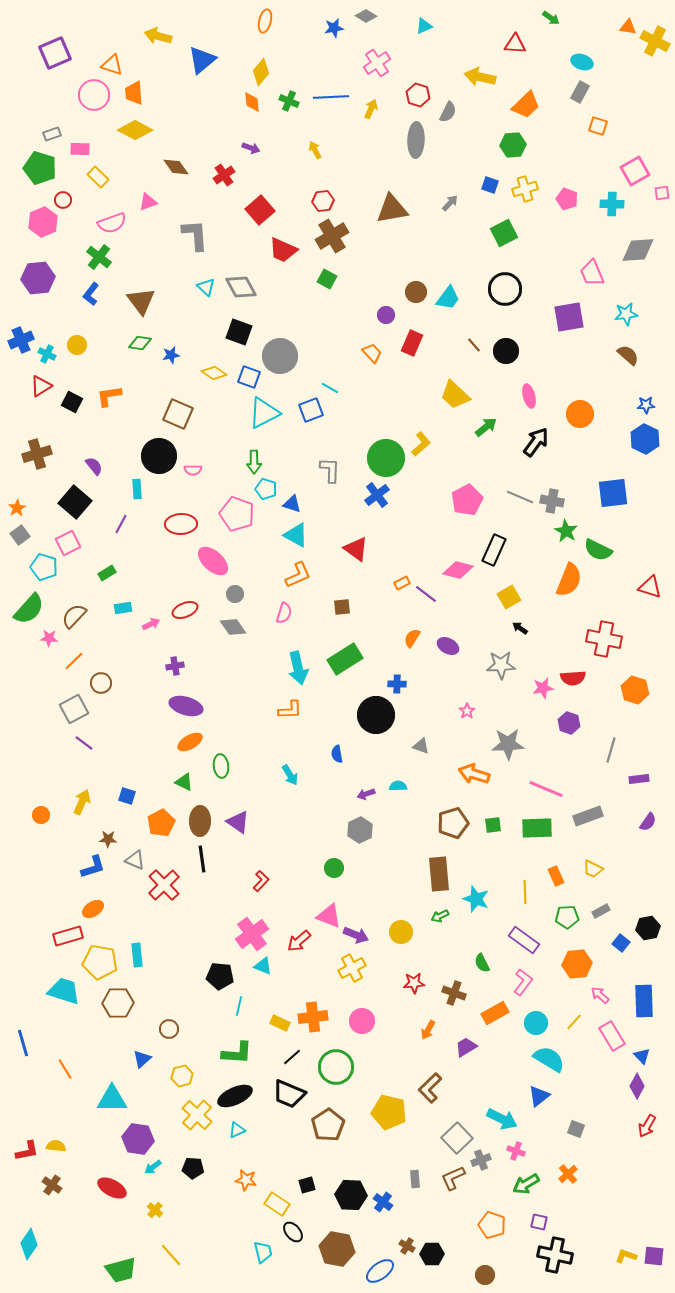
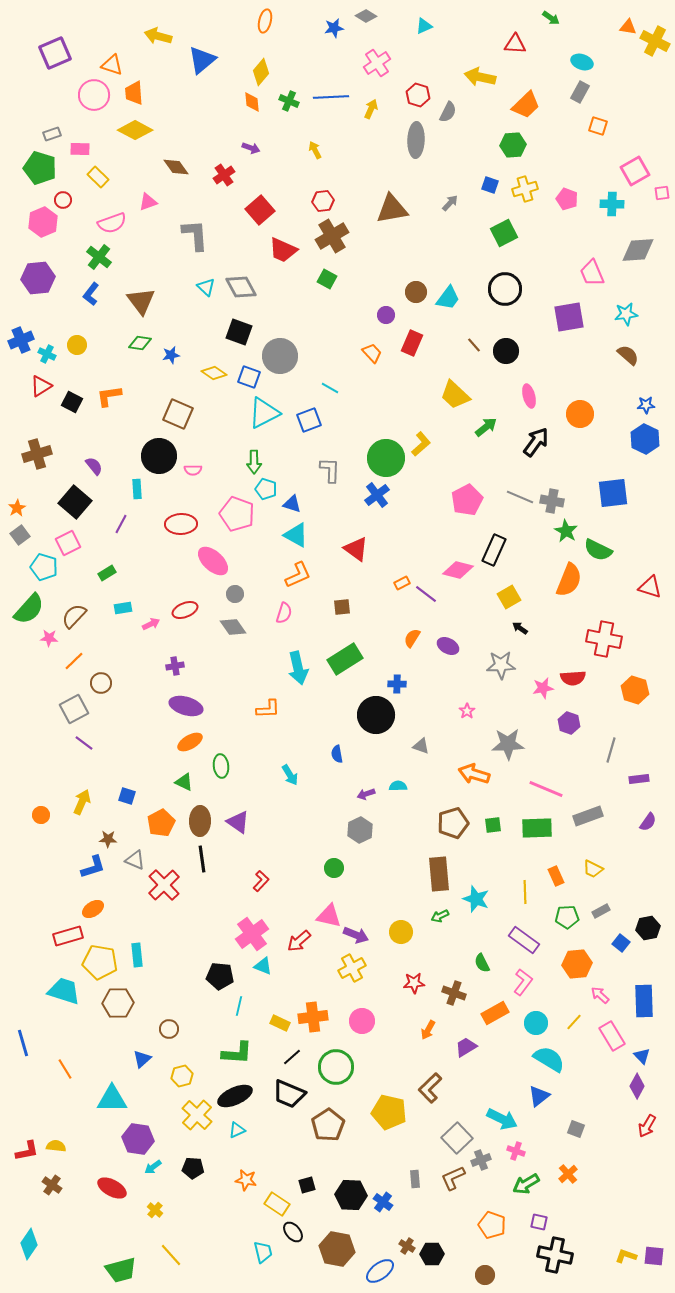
blue square at (311, 410): moved 2 px left, 10 px down
orange L-shape at (290, 710): moved 22 px left, 1 px up
pink triangle at (329, 916): rotated 8 degrees counterclockwise
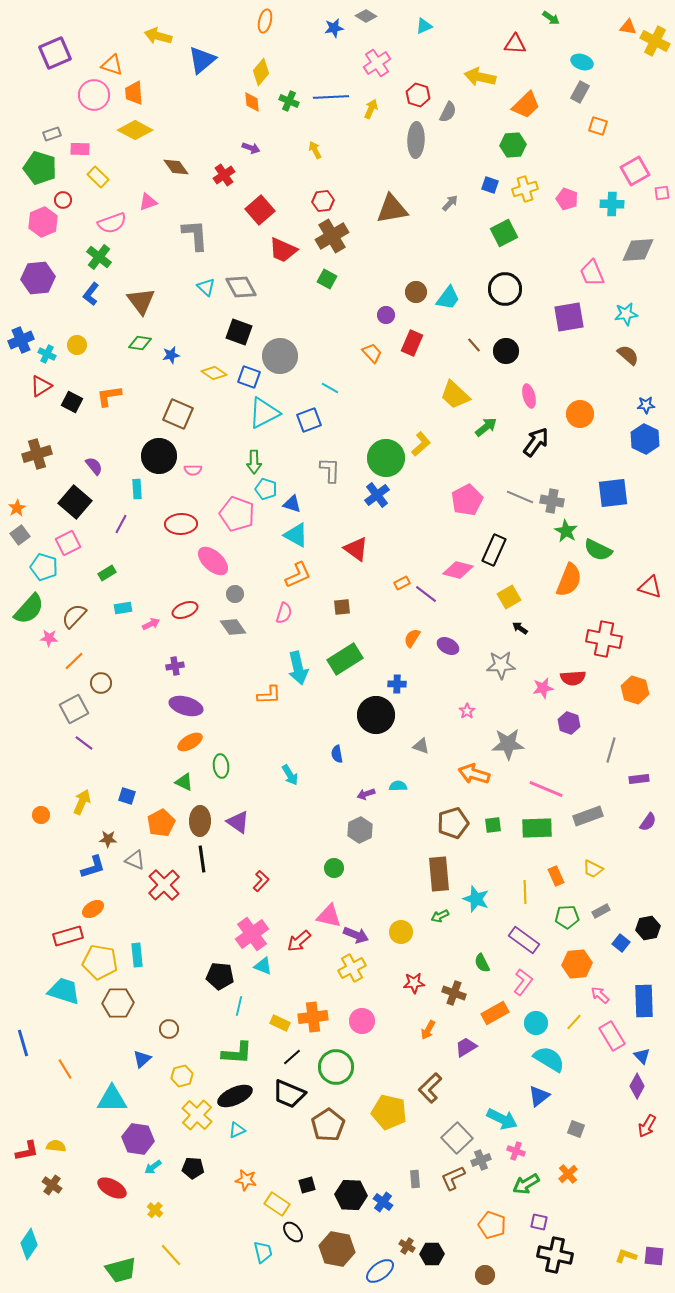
orange L-shape at (268, 709): moved 1 px right, 14 px up
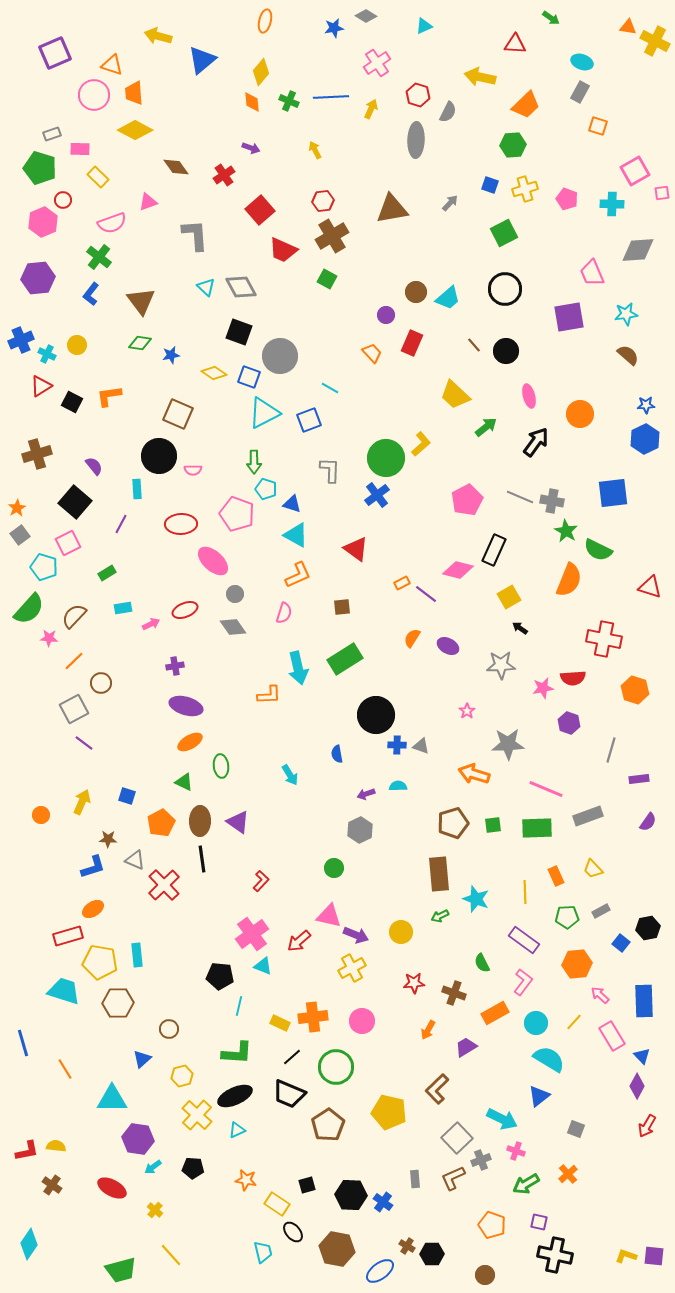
cyan trapezoid at (448, 298): rotated 12 degrees clockwise
blue hexagon at (645, 439): rotated 8 degrees clockwise
blue cross at (397, 684): moved 61 px down
yellow trapezoid at (593, 869): rotated 20 degrees clockwise
brown L-shape at (430, 1088): moved 7 px right, 1 px down
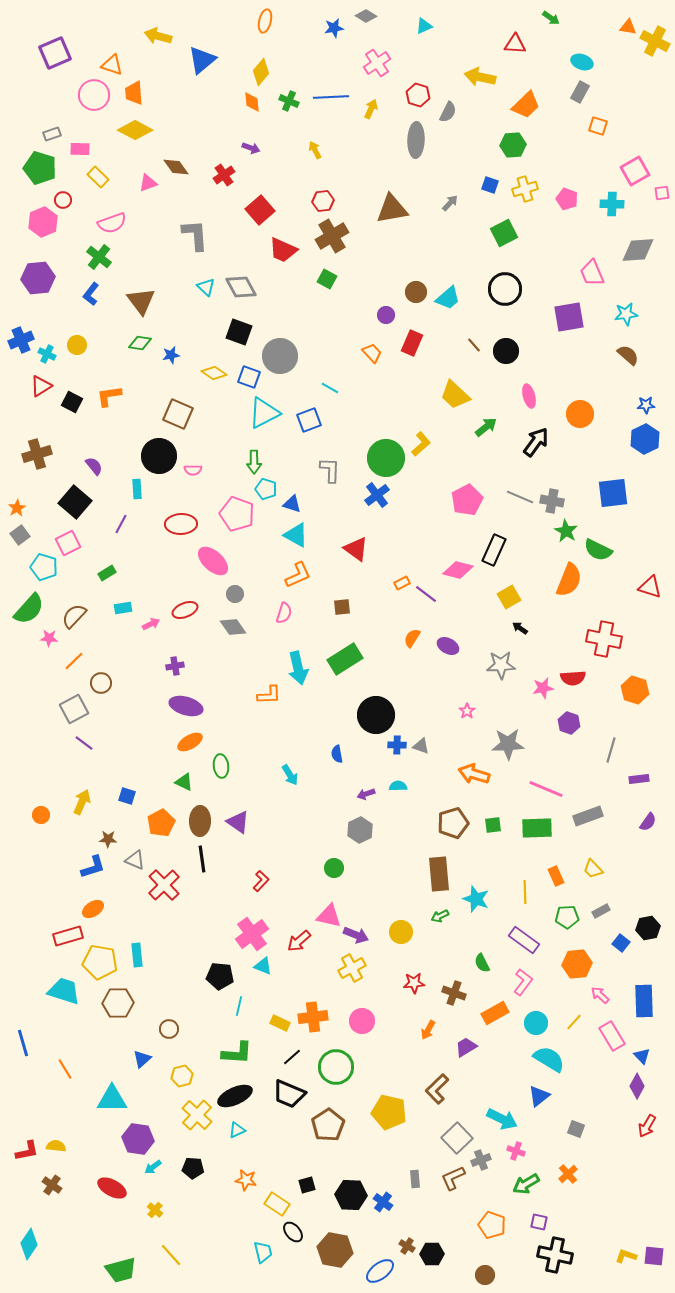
pink triangle at (148, 202): moved 19 px up
brown hexagon at (337, 1249): moved 2 px left, 1 px down
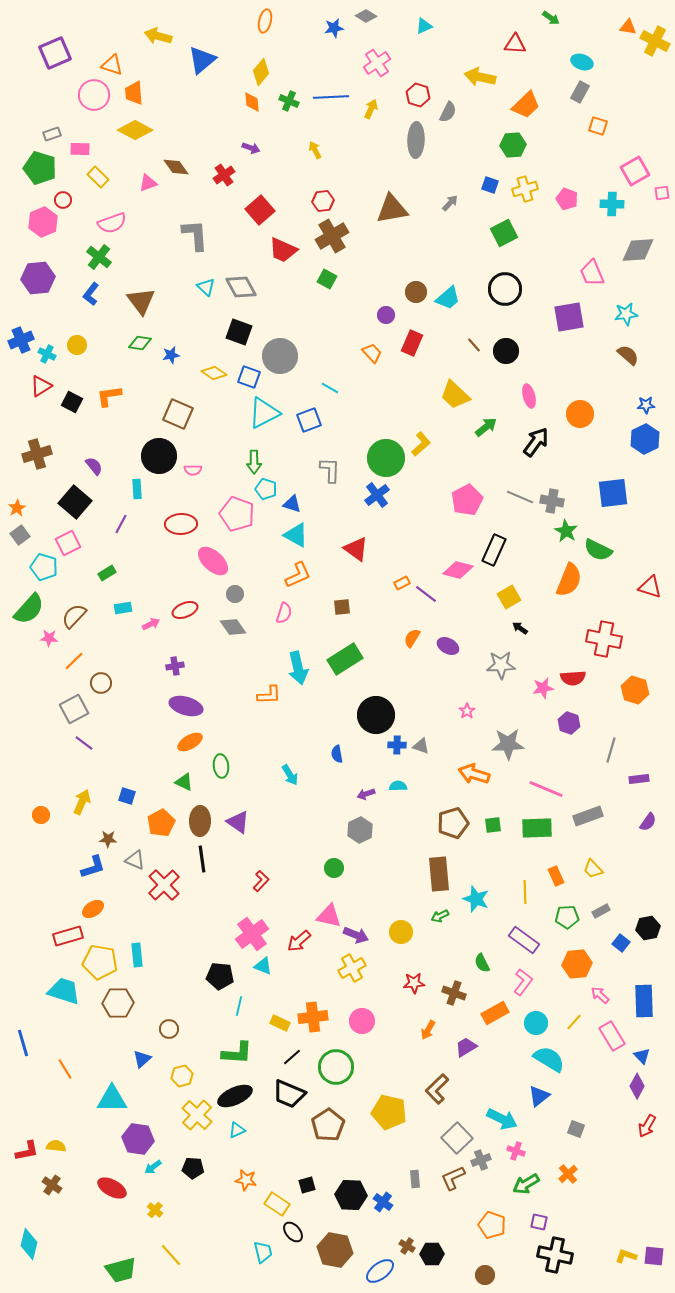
cyan diamond at (29, 1244): rotated 20 degrees counterclockwise
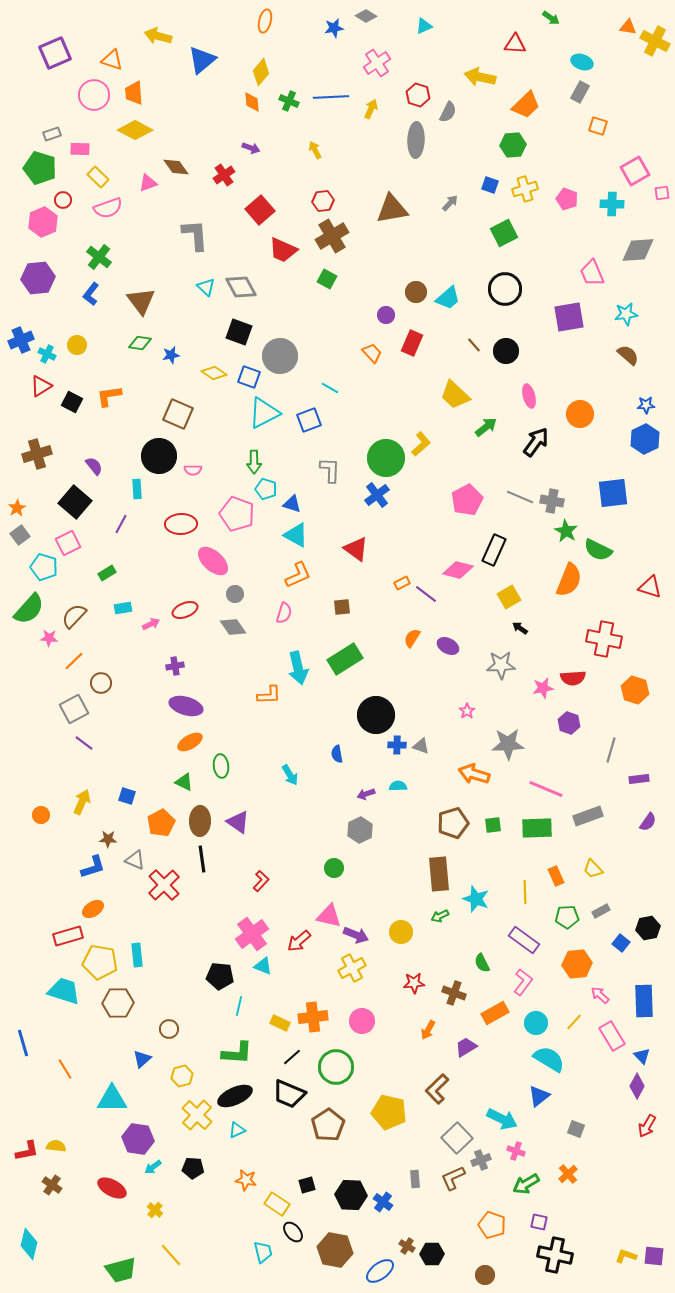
orange triangle at (112, 65): moved 5 px up
pink semicircle at (112, 223): moved 4 px left, 15 px up
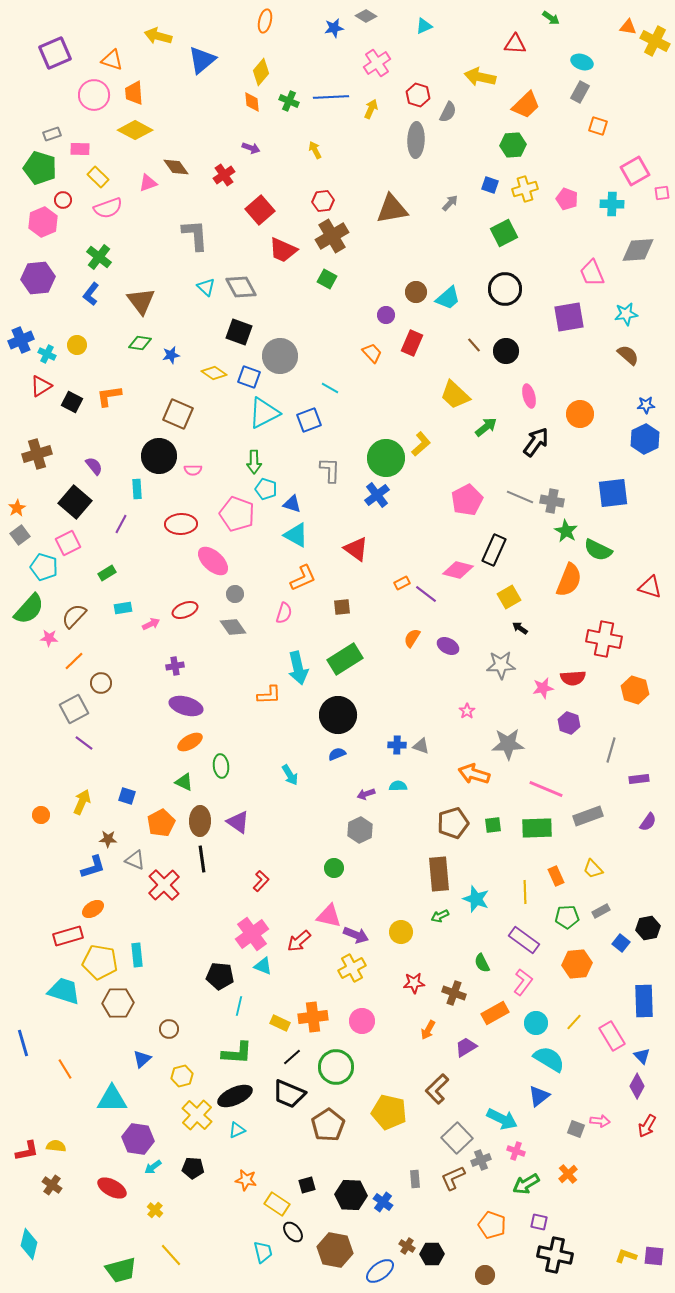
orange L-shape at (298, 575): moved 5 px right, 3 px down
black circle at (376, 715): moved 38 px left
blue semicircle at (337, 754): rotated 78 degrees clockwise
pink arrow at (600, 995): moved 126 px down; rotated 144 degrees clockwise
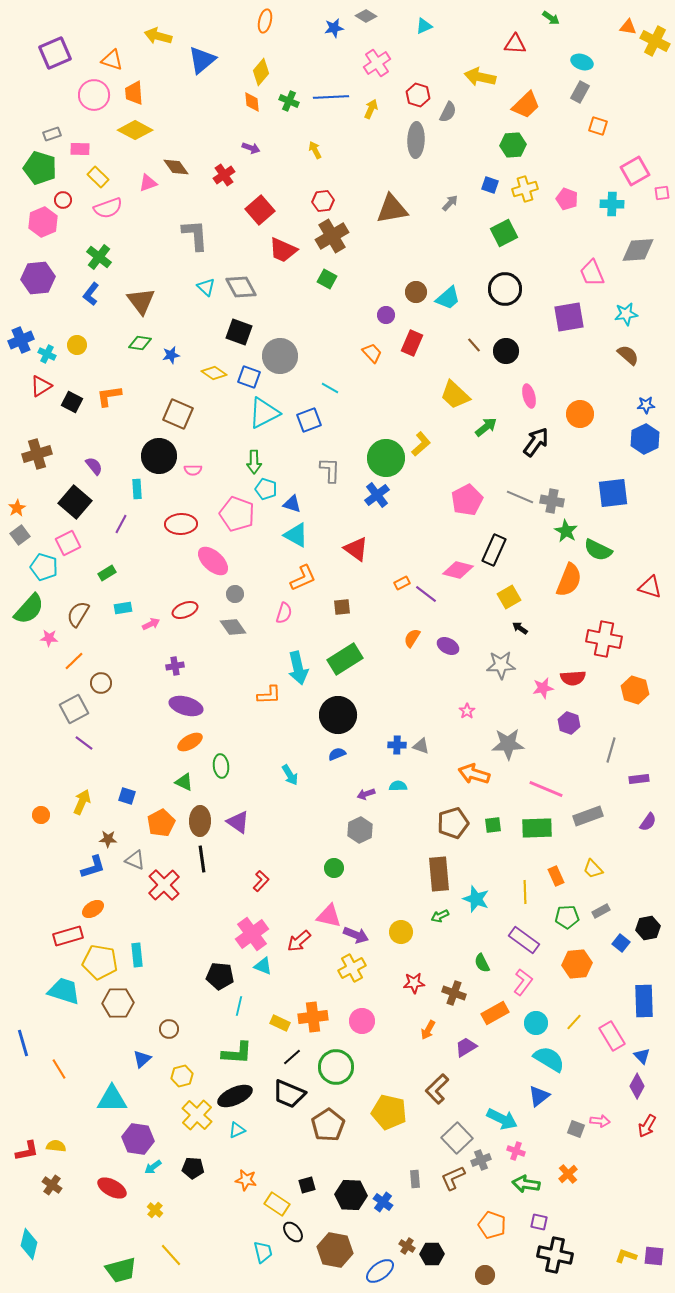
brown semicircle at (74, 616): moved 4 px right, 2 px up; rotated 12 degrees counterclockwise
orange line at (65, 1069): moved 6 px left
green arrow at (526, 1184): rotated 40 degrees clockwise
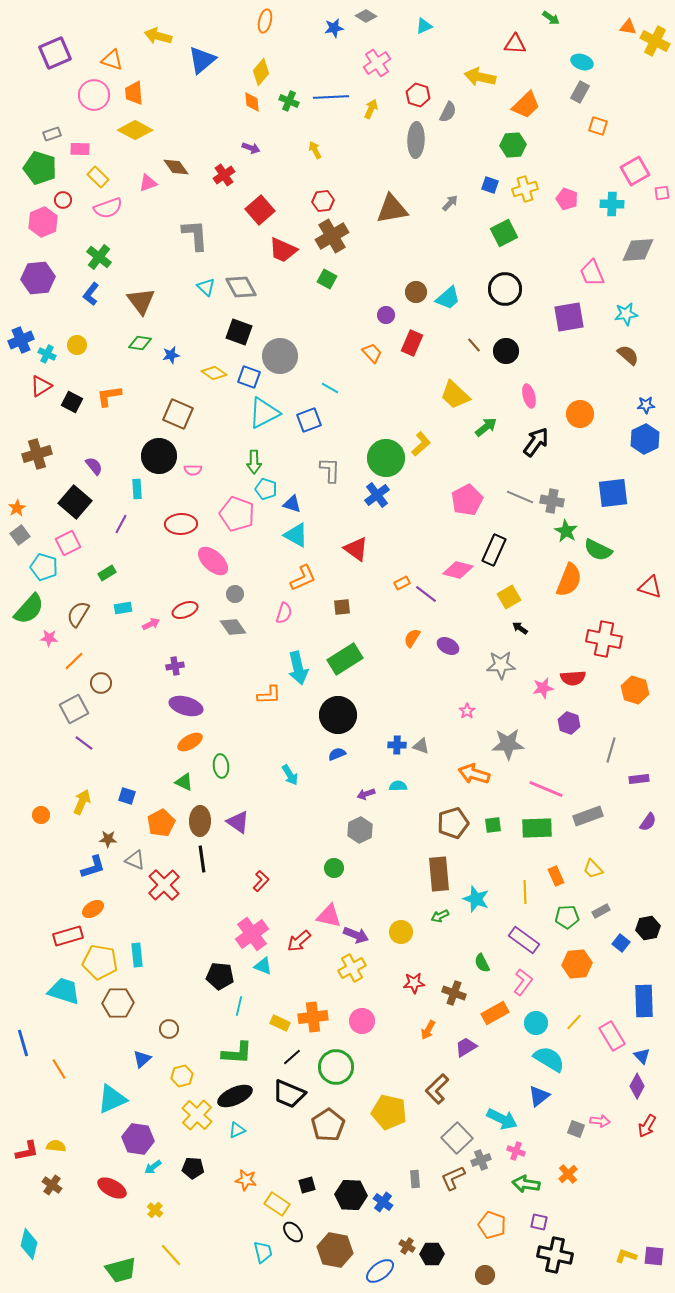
cyan triangle at (112, 1099): rotated 24 degrees counterclockwise
